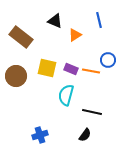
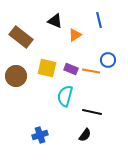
cyan semicircle: moved 1 px left, 1 px down
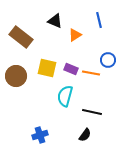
orange line: moved 2 px down
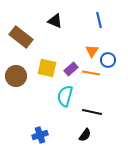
orange triangle: moved 17 px right, 16 px down; rotated 24 degrees counterclockwise
purple rectangle: rotated 64 degrees counterclockwise
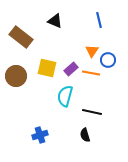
black semicircle: rotated 128 degrees clockwise
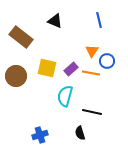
blue circle: moved 1 px left, 1 px down
black semicircle: moved 5 px left, 2 px up
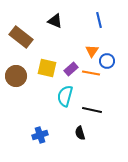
black line: moved 2 px up
